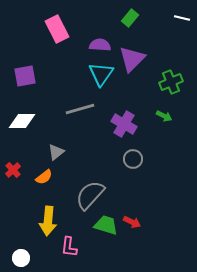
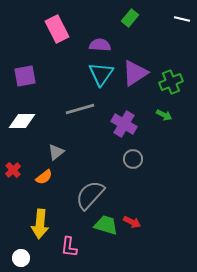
white line: moved 1 px down
purple triangle: moved 3 px right, 14 px down; rotated 12 degrees clockwise
green arrow: moved 1 px up
yellow arrow: moved 8 px left, 3 px down
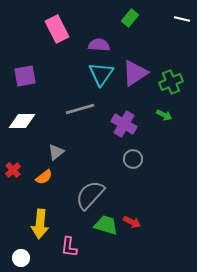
purple semicircle: moved 1 px left
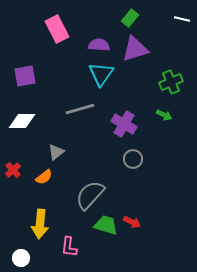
purple triangle: moved 24 px up; rotated 16 degrees clockwise
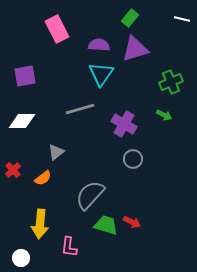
orange semicircle: moved 1 px left, 1 px down
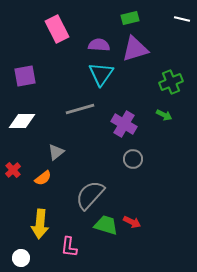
green rectangle: rotated 36 degrees clockwise
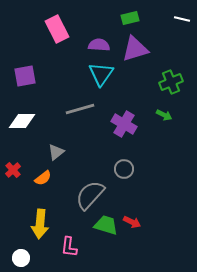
gray circle: moved 9 px left, 10 px down
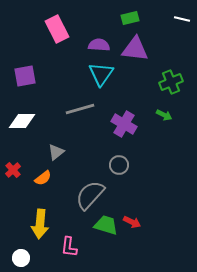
purple triangle: rotated 24 degrees clockwise
gray circle: moved 5 px left, 4 px up
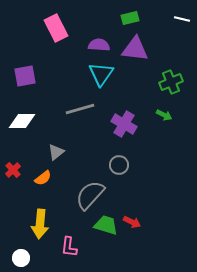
pink rectangle: moved 1 px left, 1 px up
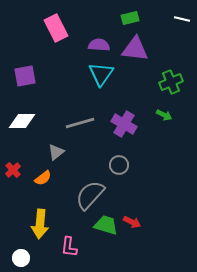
gray line: moved 14 px down
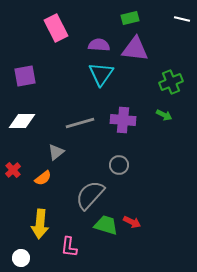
purple cross: moved 1 px left, 4 px up; rotated 25 degrees counterclockwise
